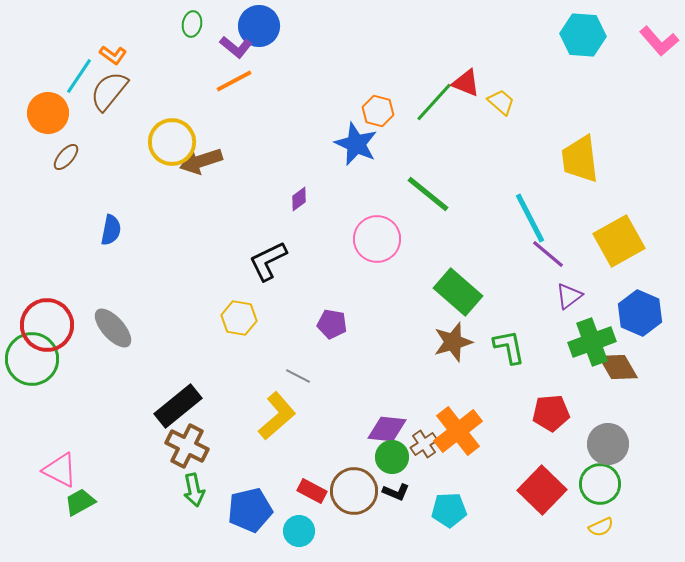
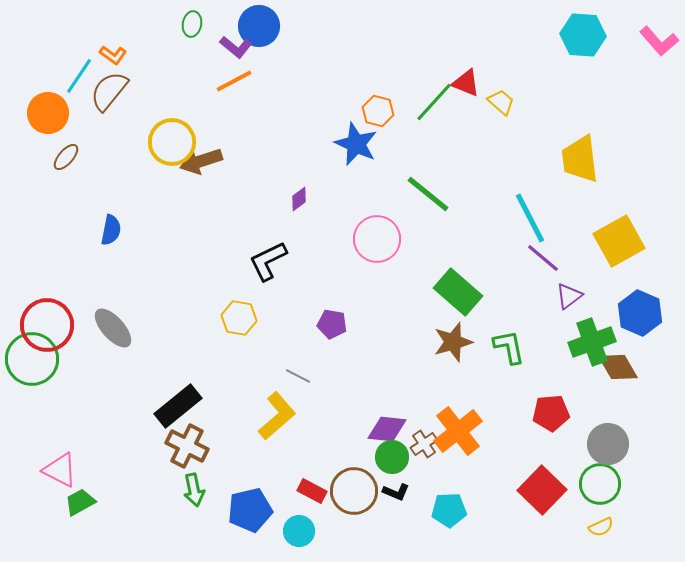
purple line at (548, 254): moved 5 px left, 4 px down
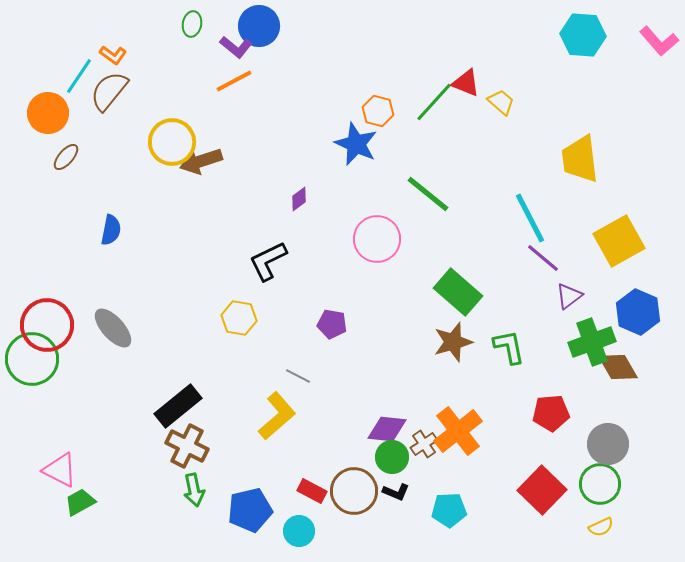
blue hexagon at (640, 313): moved 2 px left, 1 px up
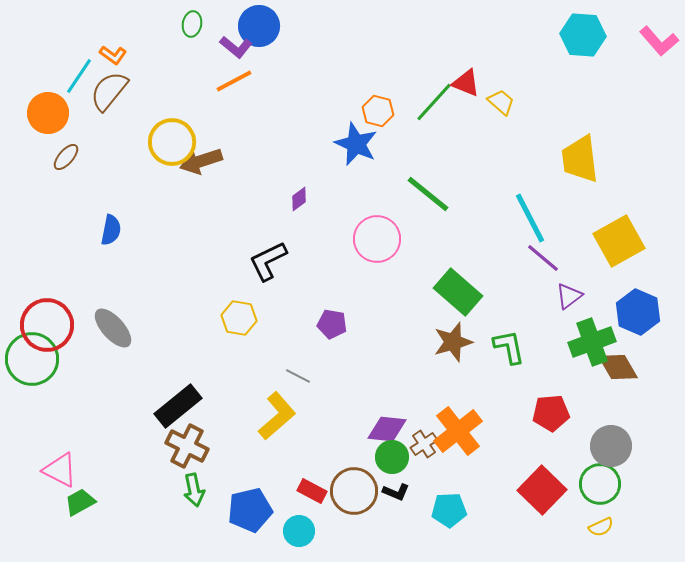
gray circle at (608, 444): moved 3 px right, 2 px down
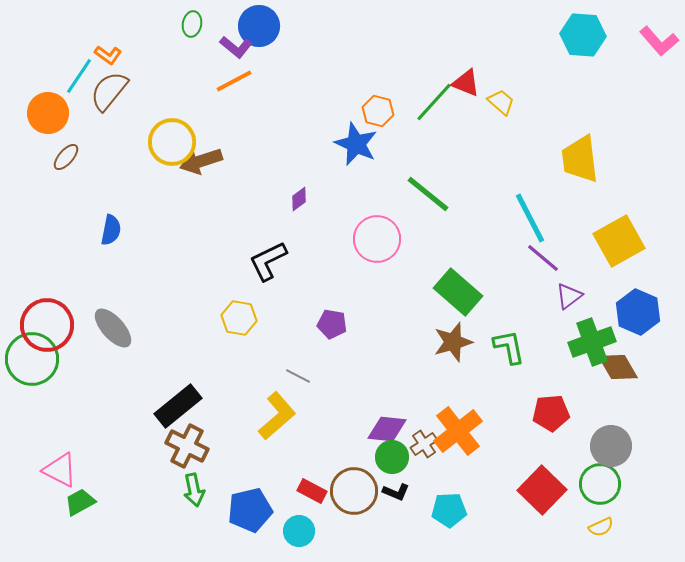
orange L-shape at (113, 55): moved 5 px left
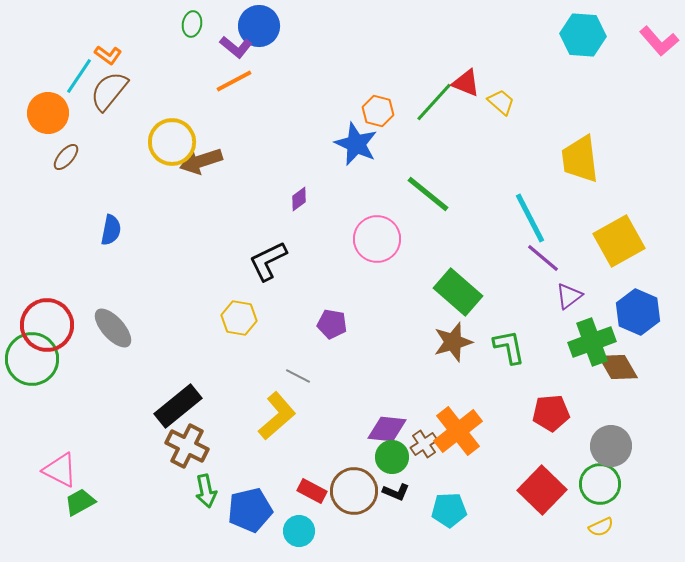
green arrow at (194, 490): moved 12 px right, 1 px down
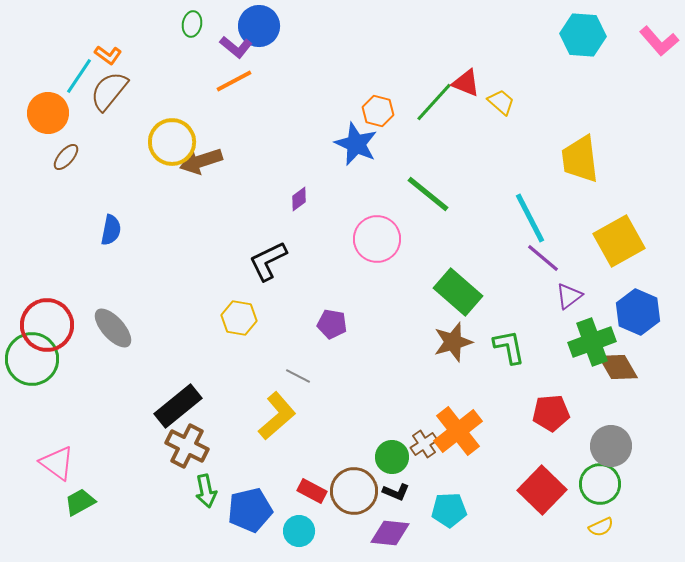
purple diamond at (387, 429): moved 3 px right, 104 px down
pink triangle at (60, 470): moved 3 px left, 7 px up; rotated 9 degrees clockwise
